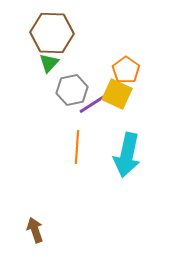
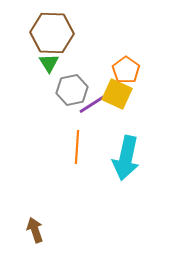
green triangle: rotated 15 degrees counterclockwise
cyan arrow: moved 1 px left, 3 px down
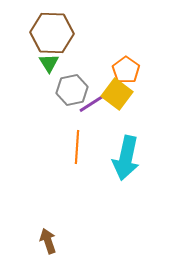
yellow square: rotated 12 degrees clockwise
purple line: moved 1 px up
brown arrow: moved 13 px right, 11 px down
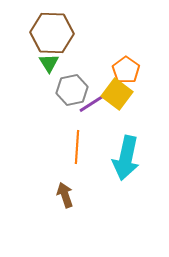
brown arrow: moved 17 px right, 46 px up
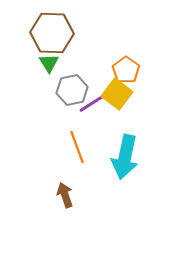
orange line: rotated 24 degrees counterclockwise
cyan arrow: moved 1 px left, 1 px up
